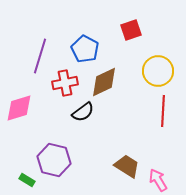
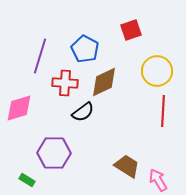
yellow circle: moved 1 px left
red cross: rotated 15 degrees clockwise
purple hexagon: moved 7 px up; rotated 12 degrees counterclockwise
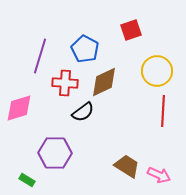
purple hexagon: moved 1 px right
pink arrow: moved 1 px right, 5 px up; rotated 145 degrees clockwise
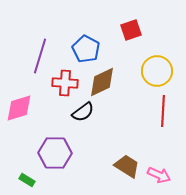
blue pentagon: moved 1 px right
brown diamond: moved 2 px left
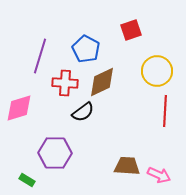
red line: moved 2 px right
brown trapezoid: rotated 28 degrees counterclockwise
